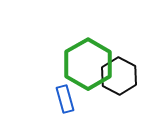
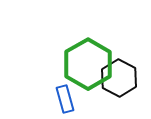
black hexagon: moved 2 px down
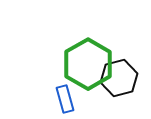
black hexagon: rotated 18 degrees clockwise
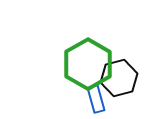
blue rectangle: moved 31 px right
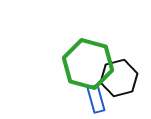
green hexagon: rotated 15 degrees counterclockwise
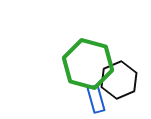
black hexagon: moved 2 px down; rotated 9 degrees counterclockwise
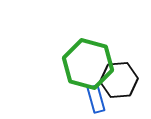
black hexagon: rotated 18 degrees clockwise
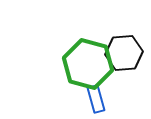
black hexagon: moved 5 px right, 27 px up
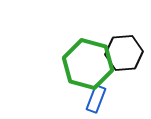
blue rectangle: rotated 36 degrees clockwise
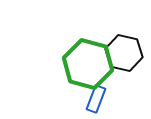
black hexagon: rotated 18 degrees clockwise
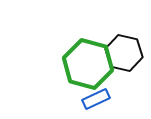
blue rectangle: rotated 44 degrees clockwise
